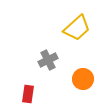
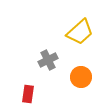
yellow trapezoid: moved 3 px right, 4 px down
orange circle: moved 2 px left, 2 px up
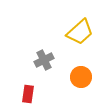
gray cross: moved 4 px left
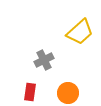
orange circle: moved 13 px left, 16 px down
red rectangle: moved 2 px right, 2 px up
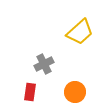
gray cross: moved 4 px down
orange circle: moved 7 px right, 1 px up
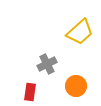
gray cross: moved 3 px right
orange circle: moved 1 px right, 6 px up
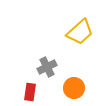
gray cross: moved 3 px down
orange circle: moved 2 px left, 2 px down
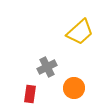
red rectangle: moved 2 px down
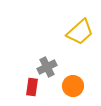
orange circle: moved 1 px left, 2 px up
red rectangle: moved 2 px right, 7 px up
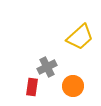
yellow trapezoid: moved 5 px down
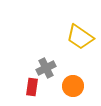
yellow trapezoid: rotated 76 degrees clockwise
gray cross: moved 1 px left, 1 px down
